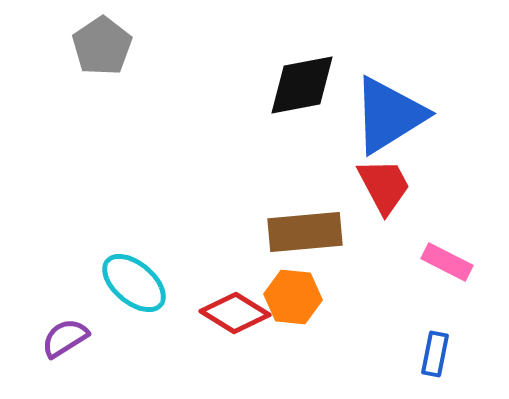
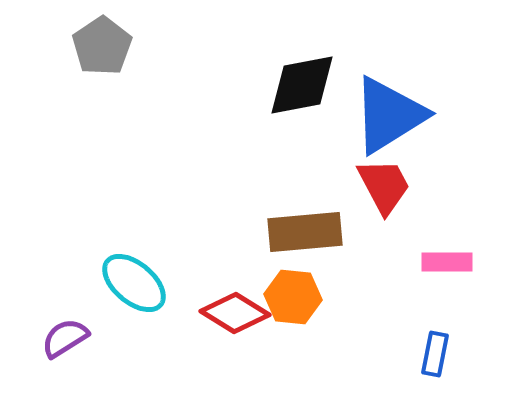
pink rectangle: rotated 27 degrees counterclockwise
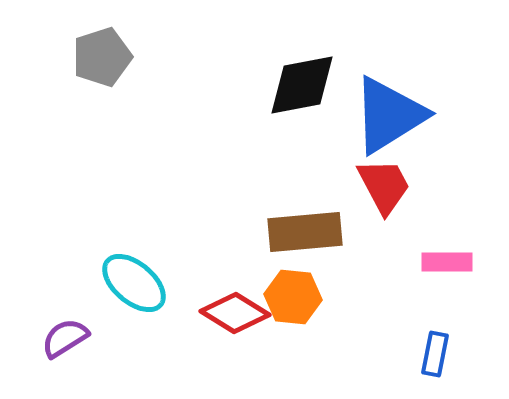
gray pentagon: moved 11 px down; rotated 16 degrees clockwise
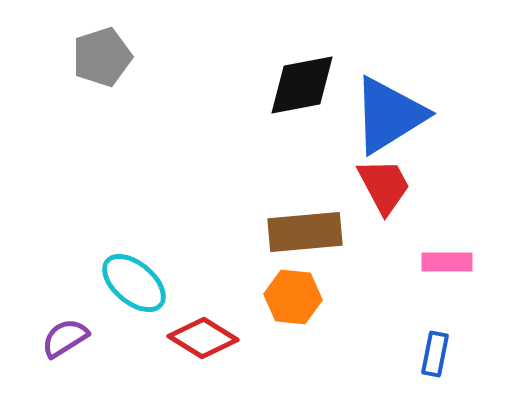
red diamond: moved 32 px left, 25 px down
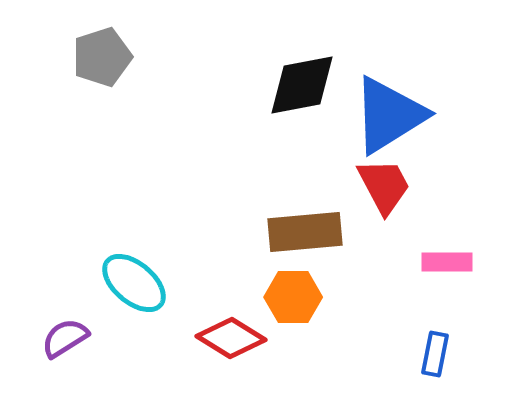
orange hexagon: rotated 6 degrees counterclockwise
red diamond: moved 28 px right
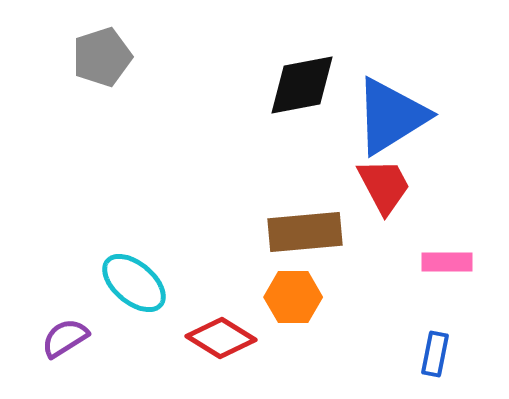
blue triangle: moved 2 px right, 1 px down
red diamond: moved 10 px left
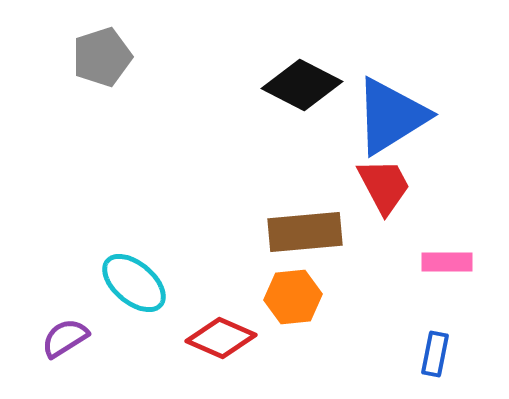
black diamond: rotated 38 degrees clockwise
orange hexagon: rotated 6 degrees counterclockwise
red diamond: rotated 8 degrees counterclockwise
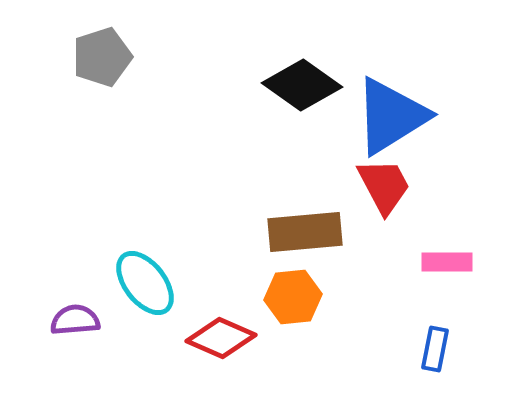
black diamond: rotated 8 degrees clockwise
cyan ellipse: moved 11 px right; rotated 12 degrees clockwise
purple semicircle: moved 10 px right, 18 px up; rotated 27 degrees clockwise
blue rectangle: moved 5 px up
